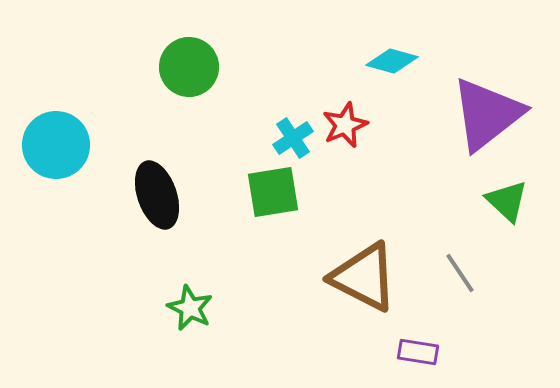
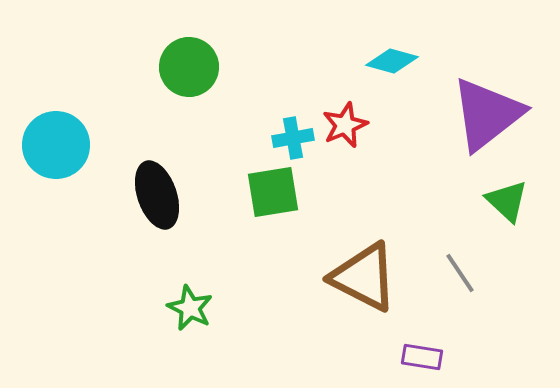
cyan cross: rotated 24 degrees clockwise
purple rectangle: moved 4 px right, 5 px down
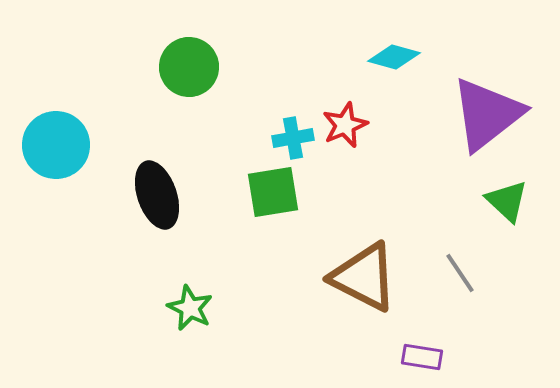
cyan diamond: moved 2 px right, 4 px up
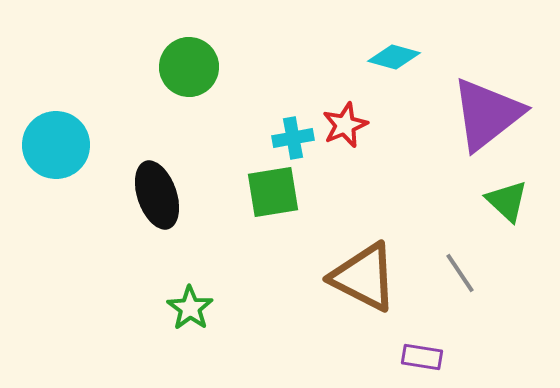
green star: rotated 9 degrees clockwise
